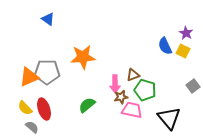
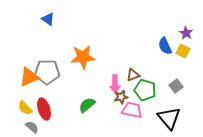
gray square: moved 17 px left
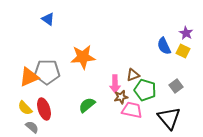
blue semicircle: moved 1 px left
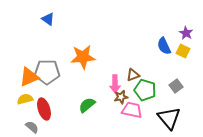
yellow semicircle: moved 9 px up; rotated 119 degrees clockwise
